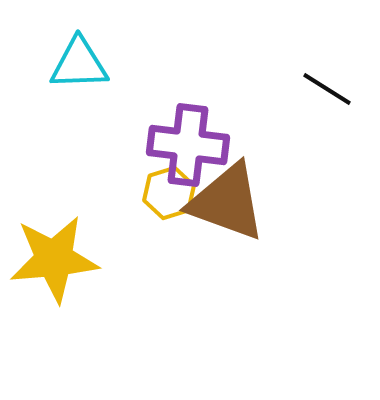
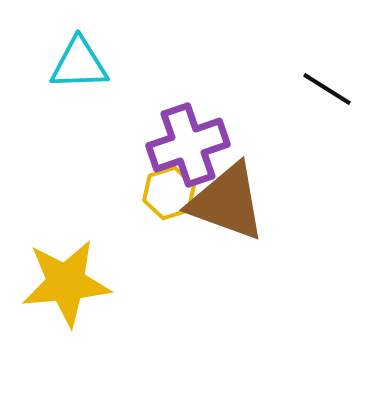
purple cross: rotated 26 degrees counterclockwise
yellow star: moved 12 px right, 24 px down
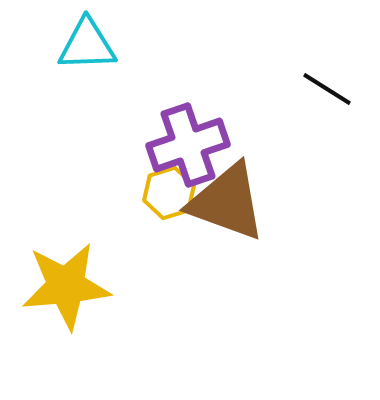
cyan triangle: moved 8 px right, 19 px up
yellow star: moved 3 px down
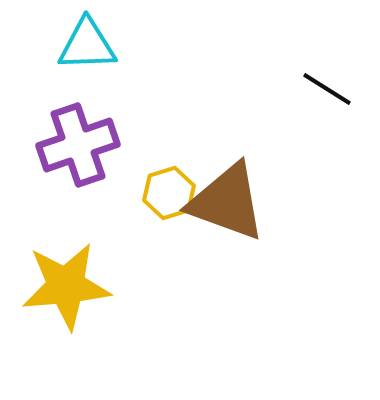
purple cross: moved 110 px left
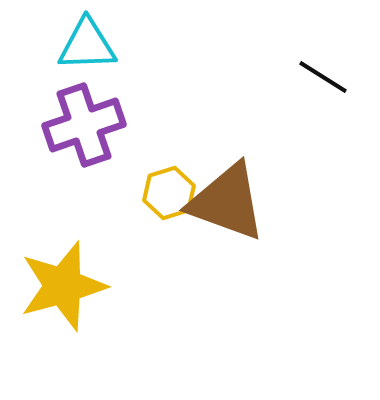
black line: moved 4 px left, 12 px up
purple cross: moved 6 px right, 20 px up
yellow star: moved 3 px left; rotated 10 degrees counterclockwise
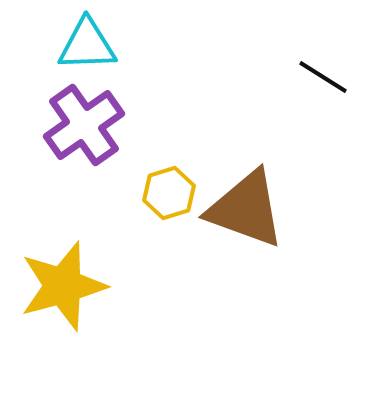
purple cross: rotated 16 degrees counterclockwise
brown triangle: moved 19 px right, 7 px down
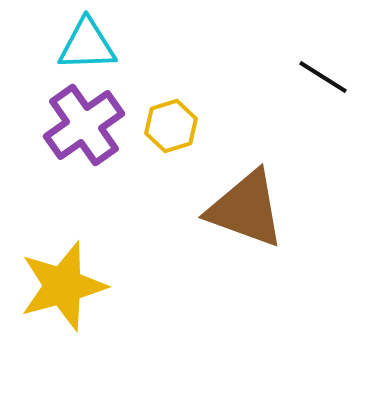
yellow hexagon: moved 2 px right, 67 px up
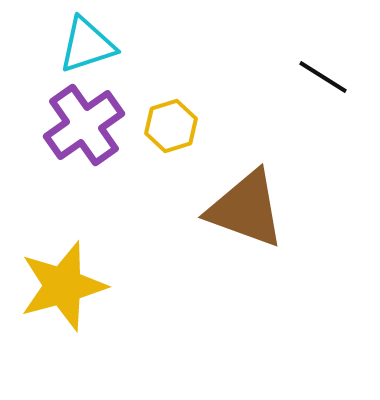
cyan triangle: rotated 16 degrees counterclockwise
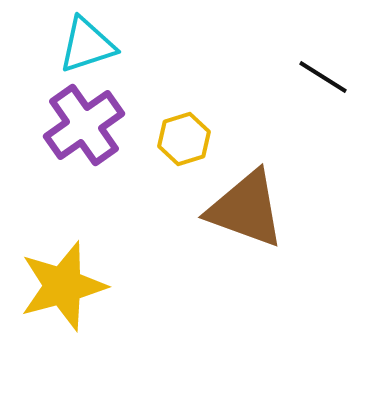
yellow hexagon: moved 13 px right, 13 px down
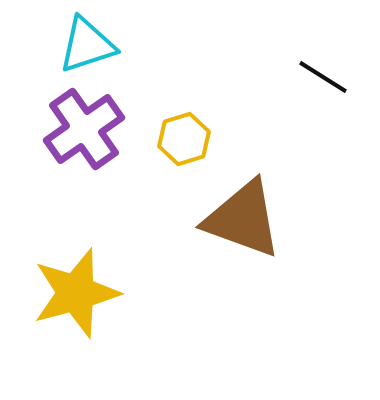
purple cross: moved 4 px down
brown triangle: moved 3 px left, 10 px down
yellow star: moved 13 px right, 7 px down
